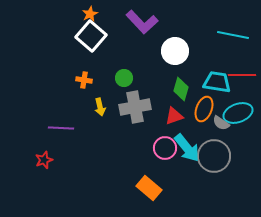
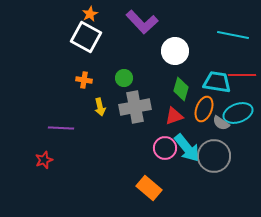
white square: moved 5 px left, 1 px down; rotated 12 degrees counterclockwise
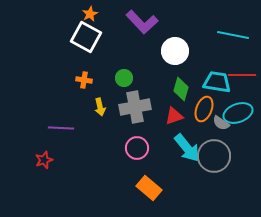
pink circle: moved 28 px left
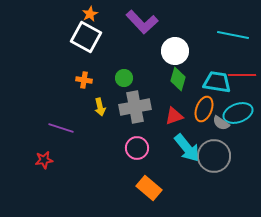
green diamond: moved 3 px left, 10 px up
purple line: rotated 15 degrees clockwise
red star: rotated 12 degrees clockwise
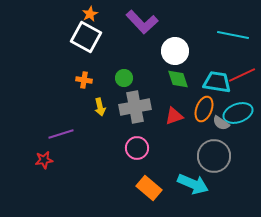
red line: rotated 24 degrees counterclockwise
green diamond: rotated 35 degrees counterclockwise
purple line: moved 6 px down; rotated 35 degrees counterclockwise
cyan arrow: moved 6 px right, 36 px down; rotated 28 degrees counterclockwise
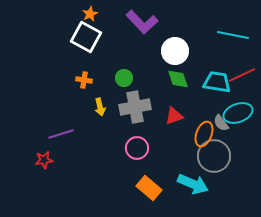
orange ellipse: moved 25 px down
gray semicircle: rotated 18 degrees clockwise
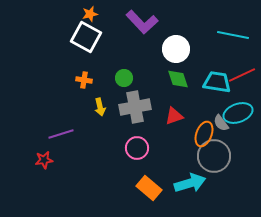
orange star: rotated 14 degrees clockwise
white circle: moved 1 px right, 2 px up
cyan arrow: moved 3 px left, 1 px up; rotated 40 degrees counterclockwise
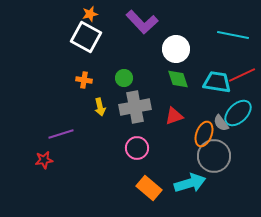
cyan ellipse: rotated 24 degrees counterclockwise
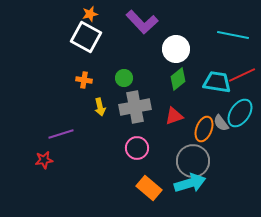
green diamond: rotated 70 degrees clockwise
cyan ellipse: moved 2 px right; rotated 12 degrees counterclockwise
orange ellipse: moved 5 px up
gray circle: moved 21 px left, 5 px down
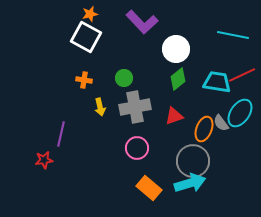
purple line: rotated 60 degrees counterclockwise
